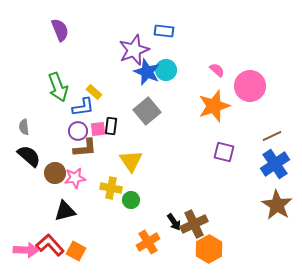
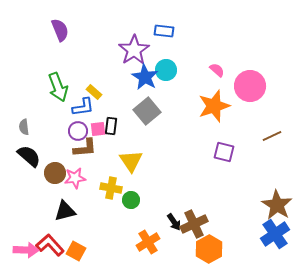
purple star: rotated 12 degrees counterclockwise
blue star: moved 2 px left, 5 px down; rotated 8 degrees clockwise
blue cross: moved 70 px down
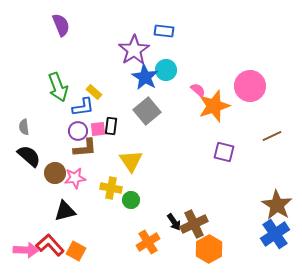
purple semicircle: moved 1 px right, 5 px up
pink semicircle: moved 19 px left, 20 px down
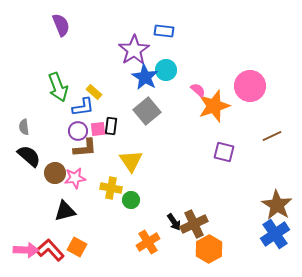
red L-shape: moved 5 px down
orange square: moved 1 px right, 4 px up
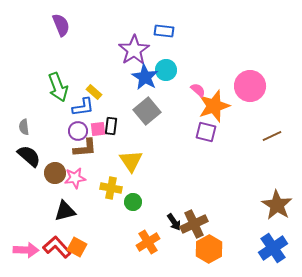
purple square: moved 18 px left, 20 px up
green circle: moved 2 px right, 2 px down
blue cross: moved 2 px left, 14 px down
red L-shape: moved 7 px right, 3 px up
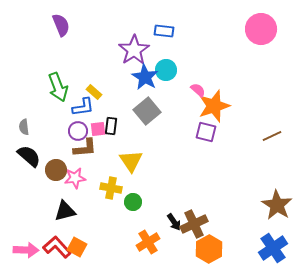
pink circle: moved 11 px right, 57 px up
brown circle: moved 1 px right, 3 px up
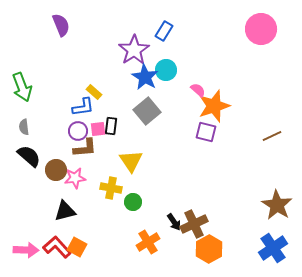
blue rectangle: rotated 66 degrees counterclockwise
green arrow: moved 36 px left
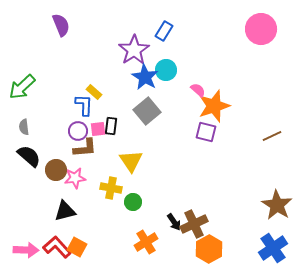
green arrow: rotated 68 degrees clockwise
blue L-shape: moved 1 px right, 2 px up; rotated 80 degrees counterclockwise
orange cross: moved 2 px left
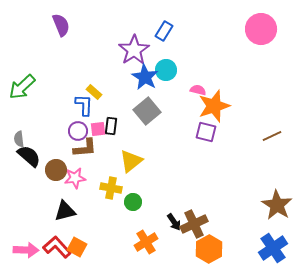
pink semicircle: rotated 28 degrees counterclockwise
gray semicircle: moved 5 px left, 12 px down
yellow triangle: rotated 25 degrees clockwise
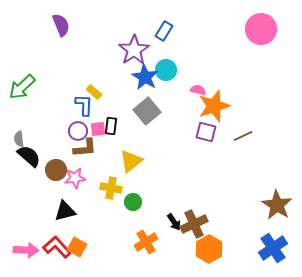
brown line: moved 29 px left
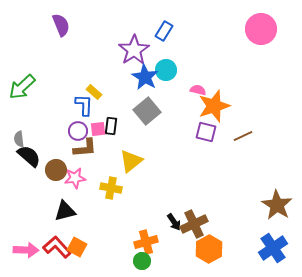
green circle: moved 9 px right, 59 px down
orange cross: rotated 15 degrees clockwise
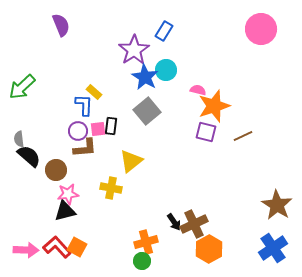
pink star: moved 7 px left, 16 px down
